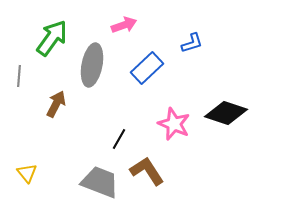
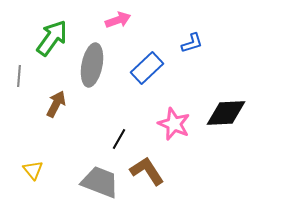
pink arrow: moved 6 px left, 5 px up
black diamond: rotated 21 degrees counterclockwise
yellow triangle: moved 6 px right, 3 px up
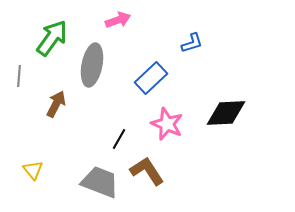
blue rectangle: moved 4 px right, 10 px down
pink star: moved 7 px left
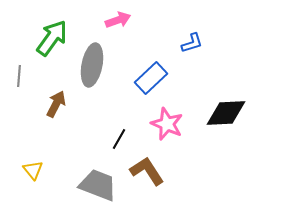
gray trapezoid: moved 2 px left, 3 px down
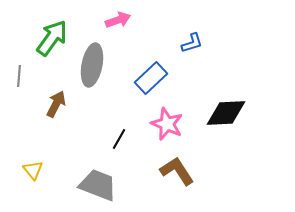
brown L-shape: moved 30 px right
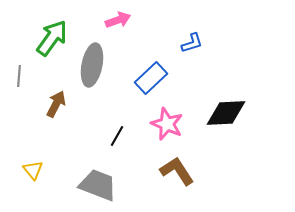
black line: moved 2 px left, 3 px up
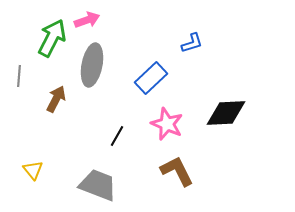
pink arrow: moved 31 px left
green arrow: rotated 9 degrees counterclockwise
brown arrow: moved 5 px up
brown L-shape: rotated 6 degrees clockwise
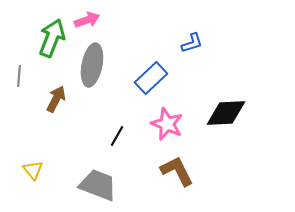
green arrow: rotated 6 degrees counterclockwise
